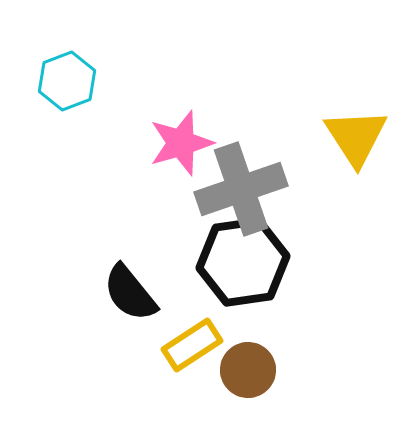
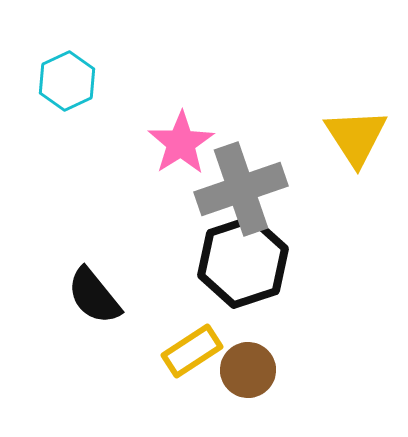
cyan hexagon: rotated 4 degrees counterclockwise
pink star: rotated 16 degrees counterclockwise
black hexagon: rotated 10 degrees counterclockwise
black semicircle: moved 36 px left, 3 px down
yellow rectangle: moved 6 px down
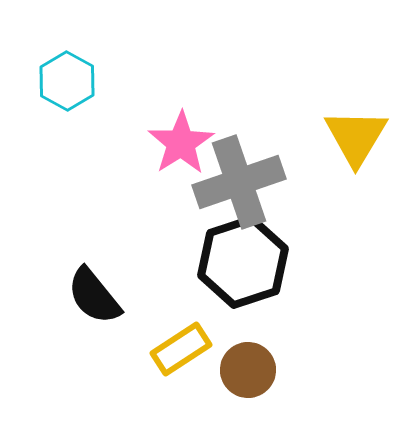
cyan hexagon: rotated 6 degrees counterclockwise
yellow triangle: rotated 4 degrees clockwise
gray cross: moved 2 px left, 7 px up
yellow rectangle: moved 11 px left, 2 px up
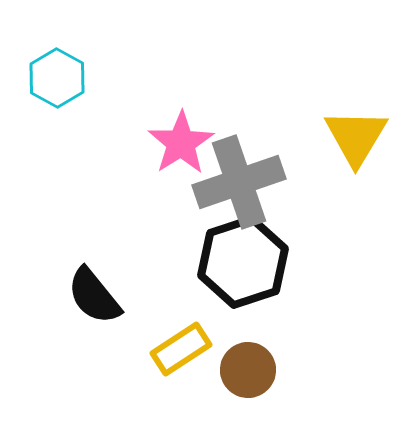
cyan hexagon: moved 10 px left, 3 px up
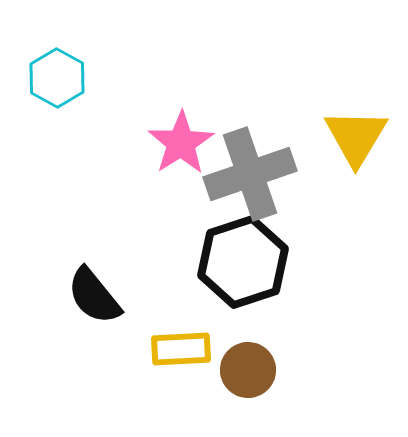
gray cross: moved 11 px right, 8 px up
yellow rectangle: rotated 30 degrees clockwise
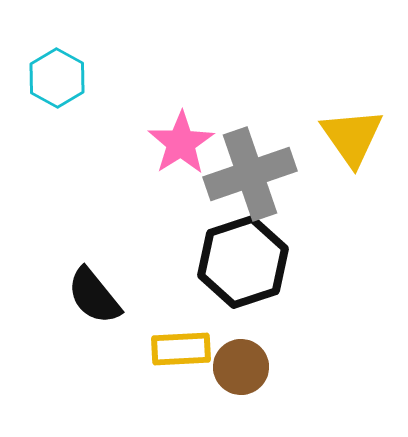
yellow triangle: moved 4 px left; rotated 6 degrees counterclockwise
brown circle: moved 7 px left, 3 px up
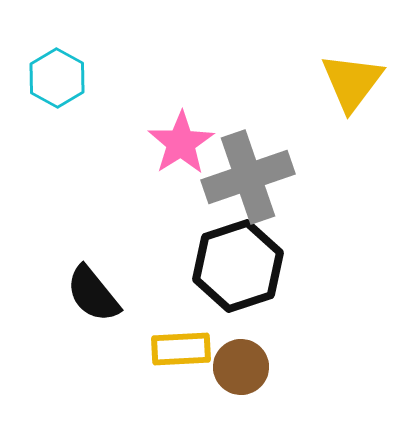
yellow triangle: moved 55 px up; rotated 12 degrees clockwise
gray cross: moved 2 px left, 3 px down
black hexagon: moved 5 px left, 4 px down
black semicircle: moved 1 px left, 2 px up
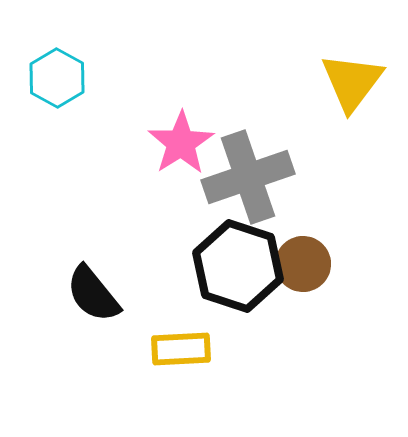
black hexagon: rotated 24 degrees counterclockwise
brown circle: moved 62 px right, 103 px up
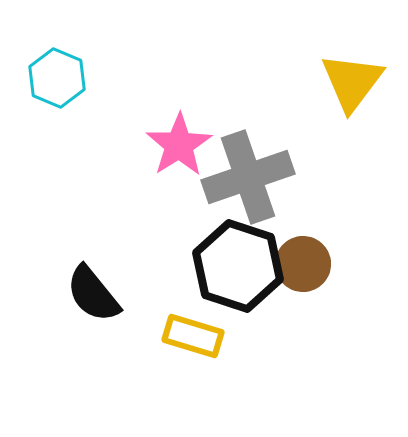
cyan hexagon: rotated 6 degrees counterclockwise
pink star: moved 2 px left, 2 px down
yellow rectangle: moved 12 px right, 13 px up; rotated 20 degrees clockwise
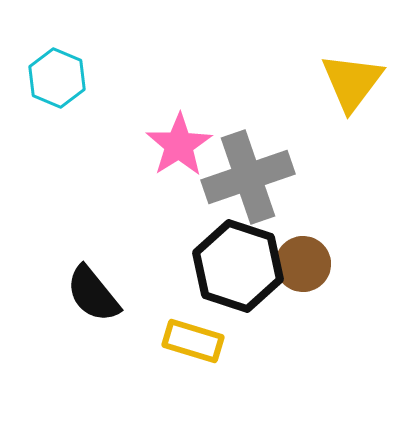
yellow rectangle: moved 5 px down
